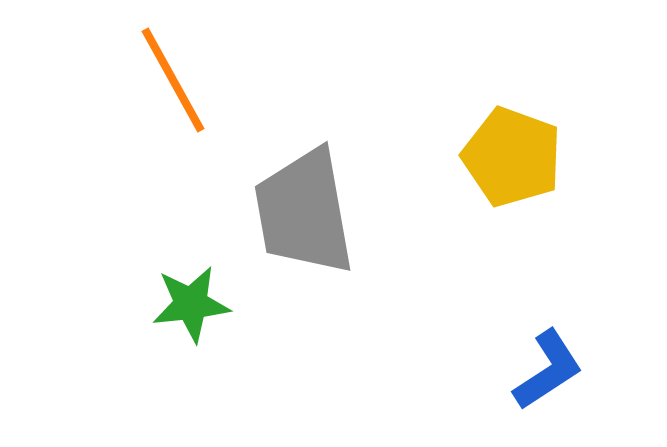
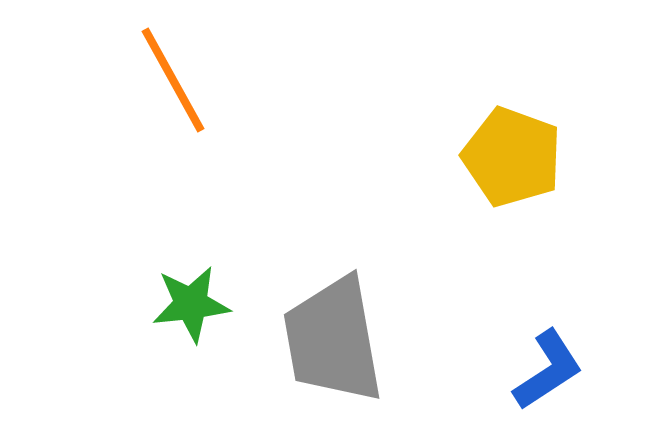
gray trapezoid: moved 29 px right, 128 px down
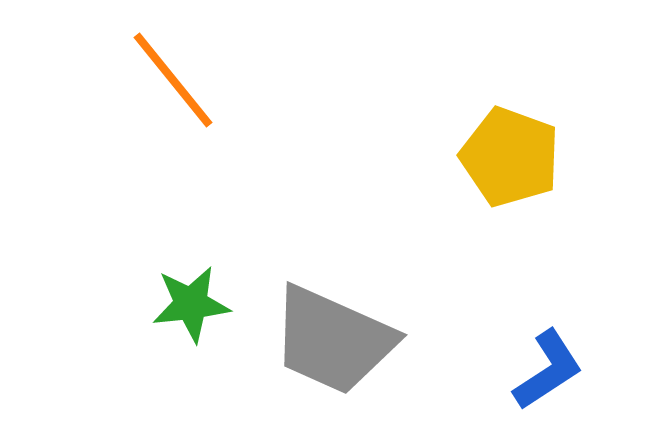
orange line: rotated 10 degrees counterclockwise
yellow pentagon: moved 2 px left
gray trapezoid: rotated 56 degrees counterclockwise
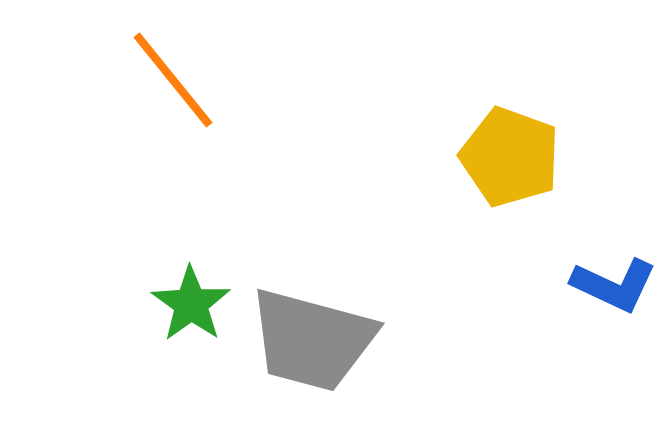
green star: rotated 30 degrees counterclockwise
gray trapezoid: moved 21 px left; rotated 9 degrees counterclockwise
blue L-shape: moved 66 px right, 85 px up; rotated 58 degrees clockwise
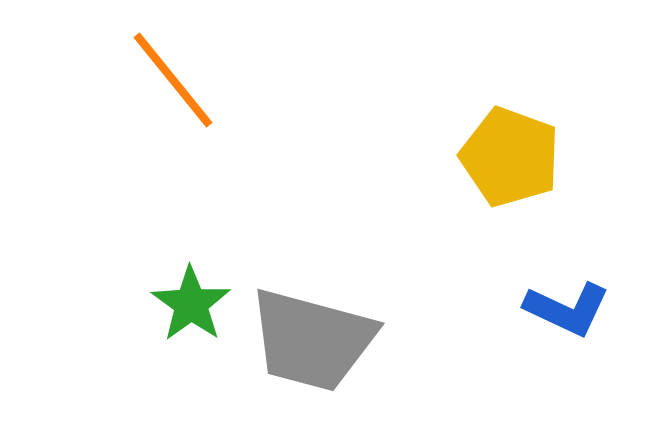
blue L-shape: moved 47 px left, 24 px down
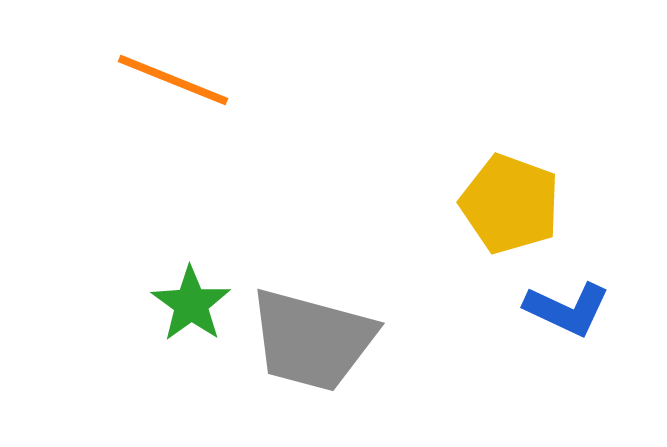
orange line: rotated 29 degrees counterclockwise
yellow pentagon: moved 47 px down
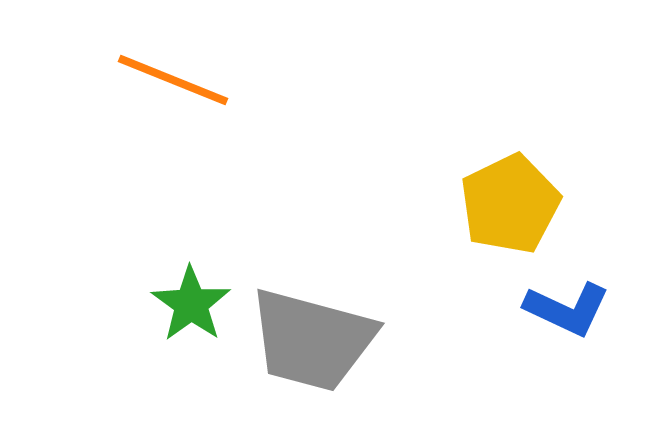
yellow pentagon: rotated 26 degrees clockwise
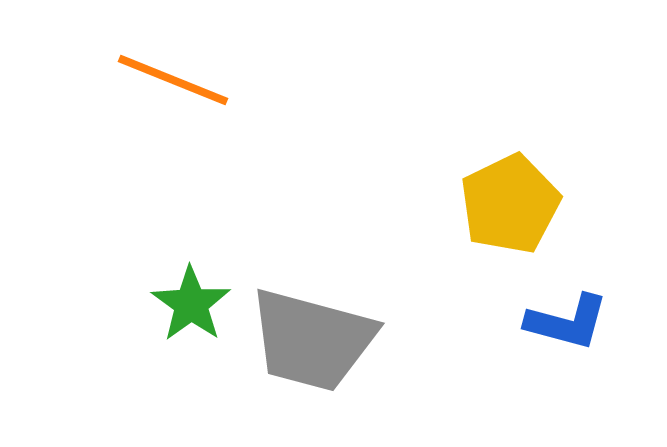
blue L-shape: moved 13 px down; rotated 10 degrees counterclockwise
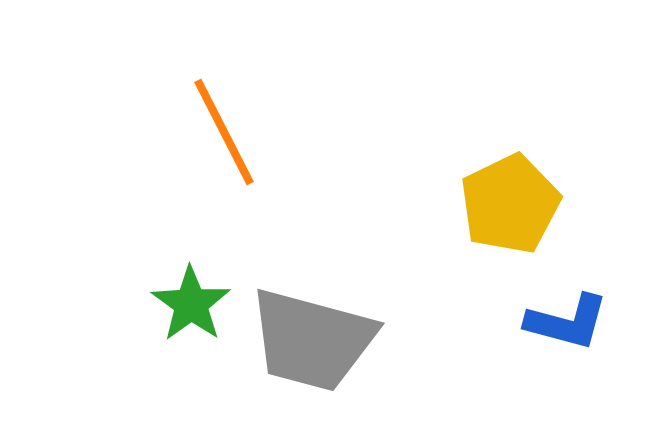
orange line: moved 51 px right, 52 px down; rotated 41 degrees clockwise
